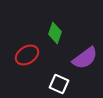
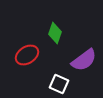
purple semicircle: moved 1 px left, 2 px down
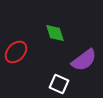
green diamond: rotated 35 degrees counterclockwise
red ellipse: moved 11 px left, 3 px up; rotated 15 degrees counterclockwise
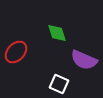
green diamond: moved 2 px right
purple semicircle: rotated 60 degrees clockwise
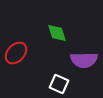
red ellipse: moved 1 px down
purple semicircle: rotated 24 degrees counterclockwise
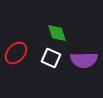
white square: moved 8 px left, 26 px up
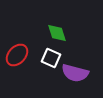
red ellipse: moved 1 px right, 2 px down
purple semicircle: moved 9 px left, 13 px down; rotated 16 degrees clockwise
